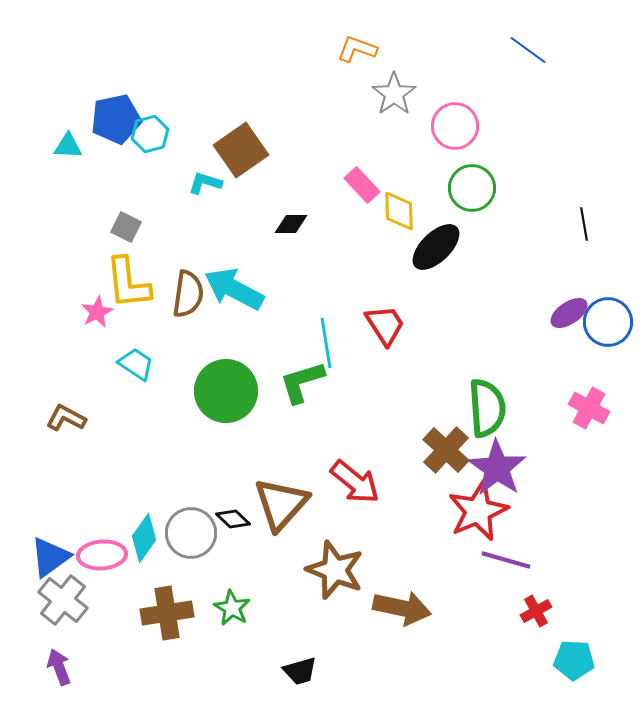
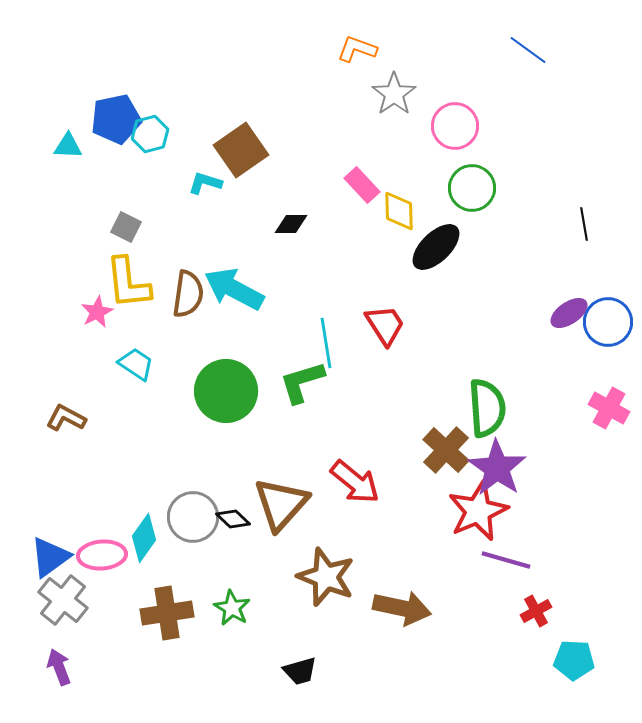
pink cross at (589, 408): moved 20 px right
gray circle at (191, 533): moved 2 px right, 16 px up
brown star at (335, 570): moved 9 px left, 7 px down
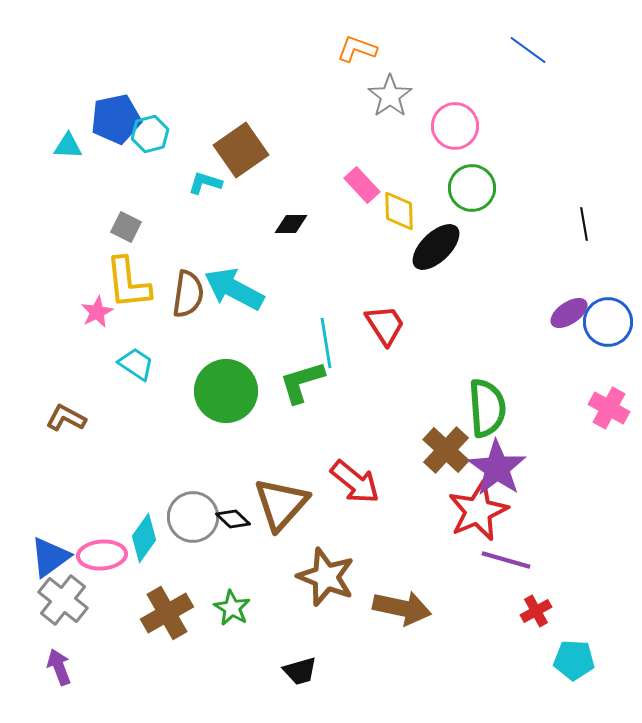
gray star at (394, 94): moved 4 px left, 2 px down
brown cross at (167, 613): rotated 21 degrees counterclockwise
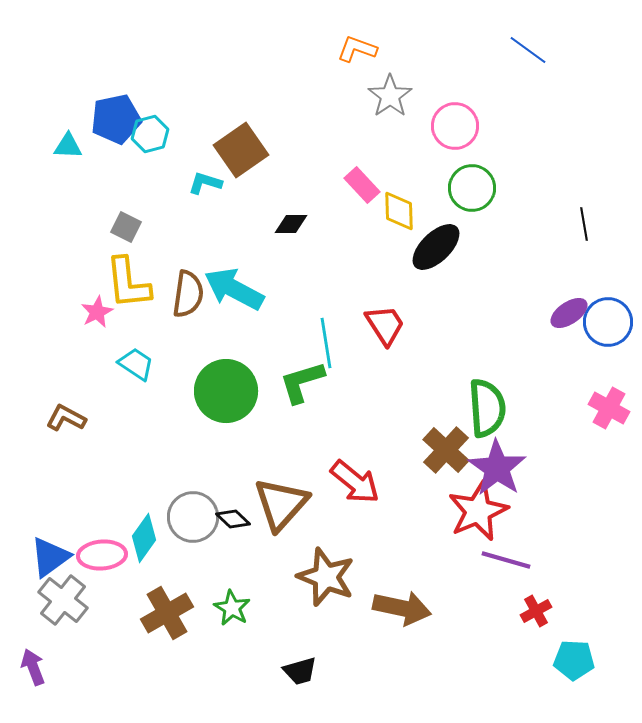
purple arrow at (59, 667): moved 26 px left
